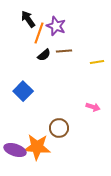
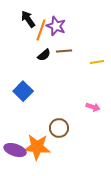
orange line: moved 2 px right, 3 px up
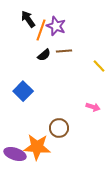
yellow line: moved 2 px right, 4 px down; rotated 56 degrees clockwise
purple ellipse: moved 4 px down
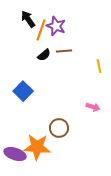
yellow line: rotated 32 degrees clockwise
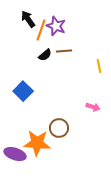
black semicircle: moved 1 px right
orange star: moved 4 px up
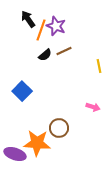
brown line: rotated 21 degrees counterclockwise
blue square: moved 1 px left
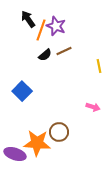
brown circle: moved 4 px down
